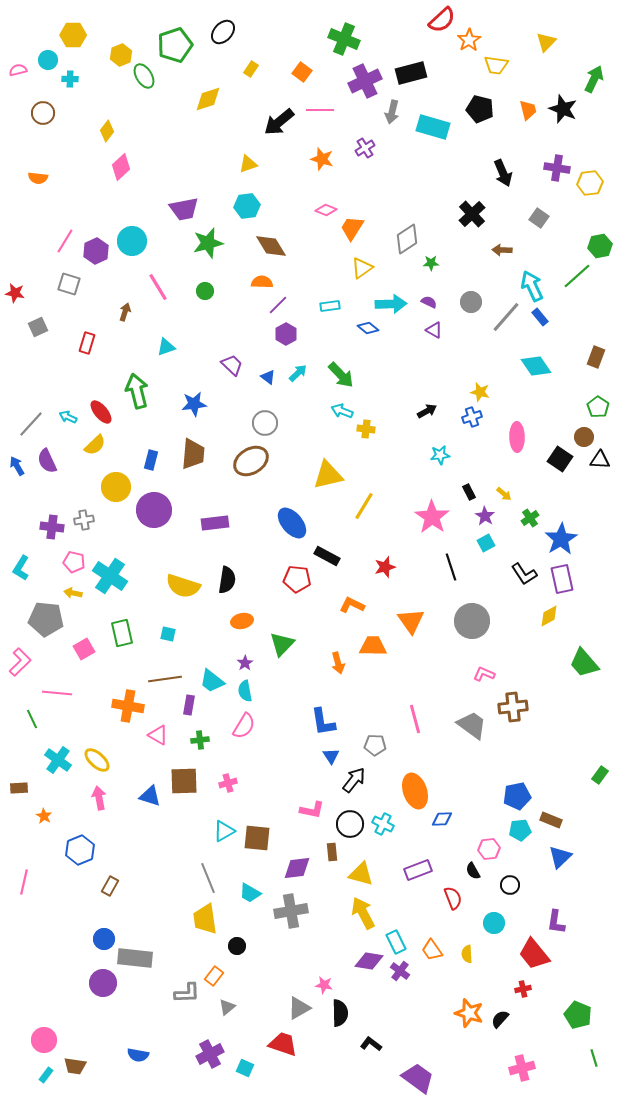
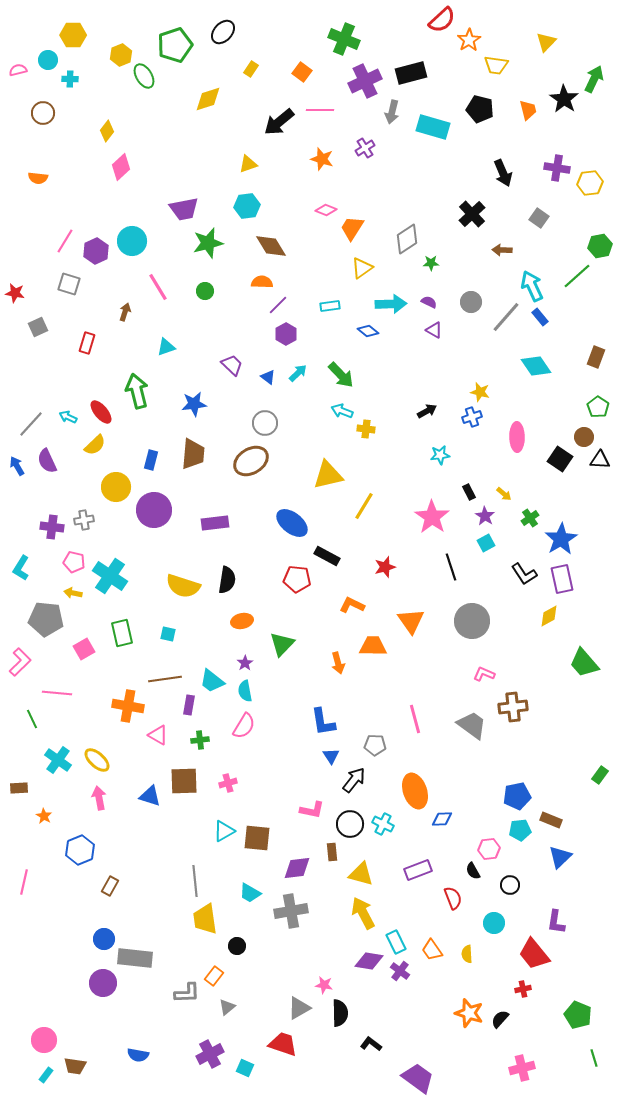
black star at (563, 109): moved 1 px right, 10 px up; rotated 12 degrees clockwise
blue diamond at (368, 328): moved 3 px down
blue ellipse at (292, 523): rotated 12 degrees counterclockwise
gray line at (208, 878): moved 13 px left, 3 px down; rotated 16 degrees clockwise
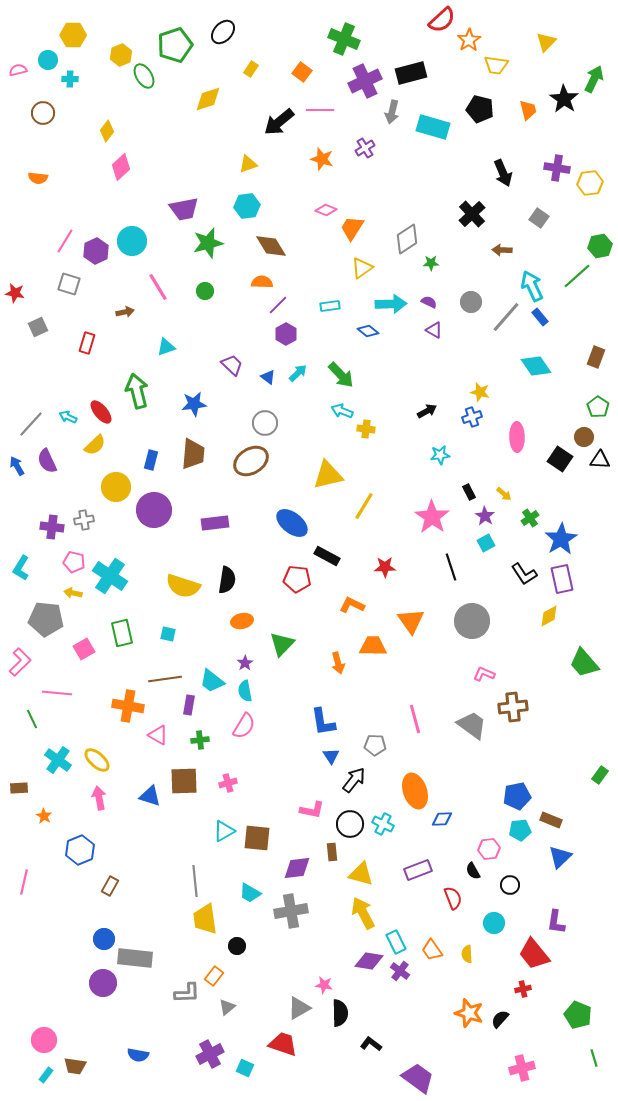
brown arrow at (125, 312): rotated 60 degrees clockwise
red star at (385, 567): rotated 15 degrees clockwise
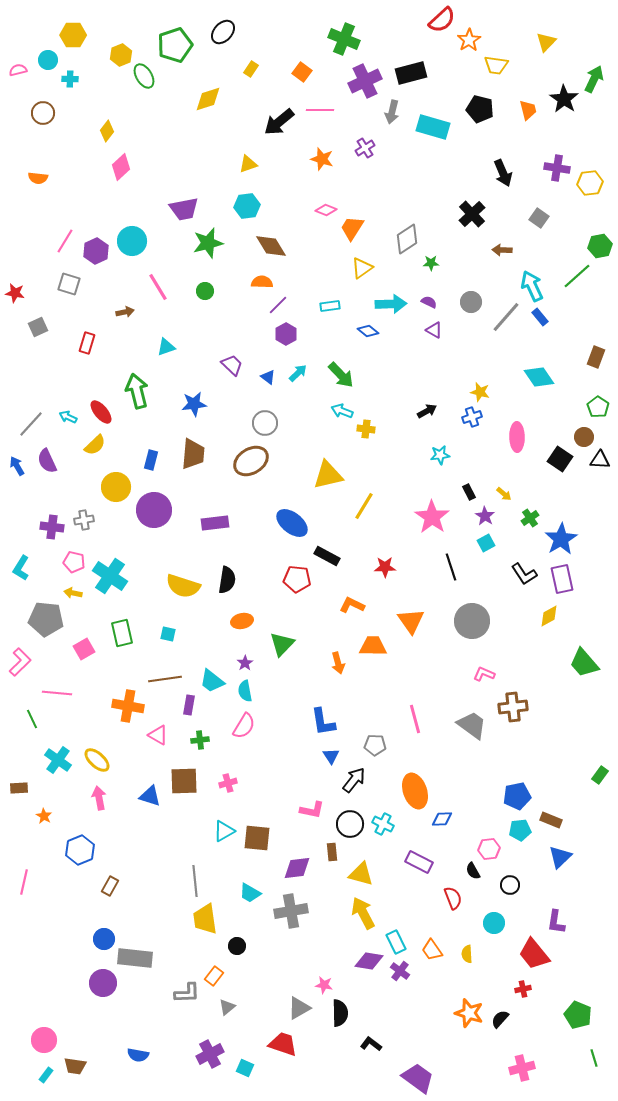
cyan diamond at (536, 366): moved 3 px right, 11 px down
purple rectangle at (418, 870): moved 1 px right, 8 px up; rotated 48 degrees clockwise
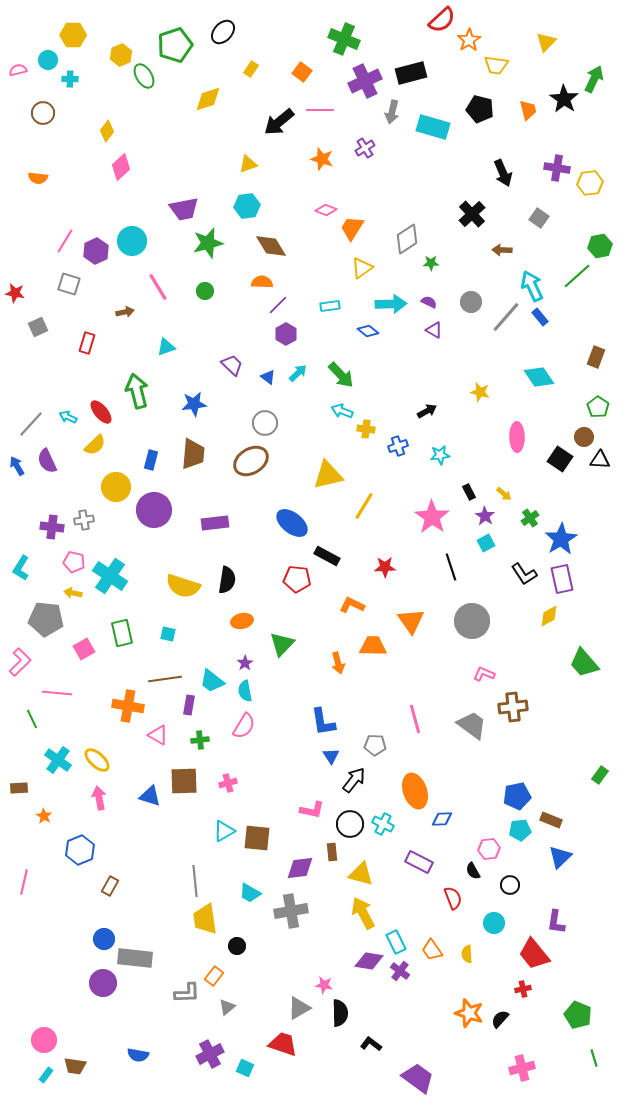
blue cross at (472, 417): moved 74 px left, 29 px down
purple diamond at (297, 868): moved 3 px right
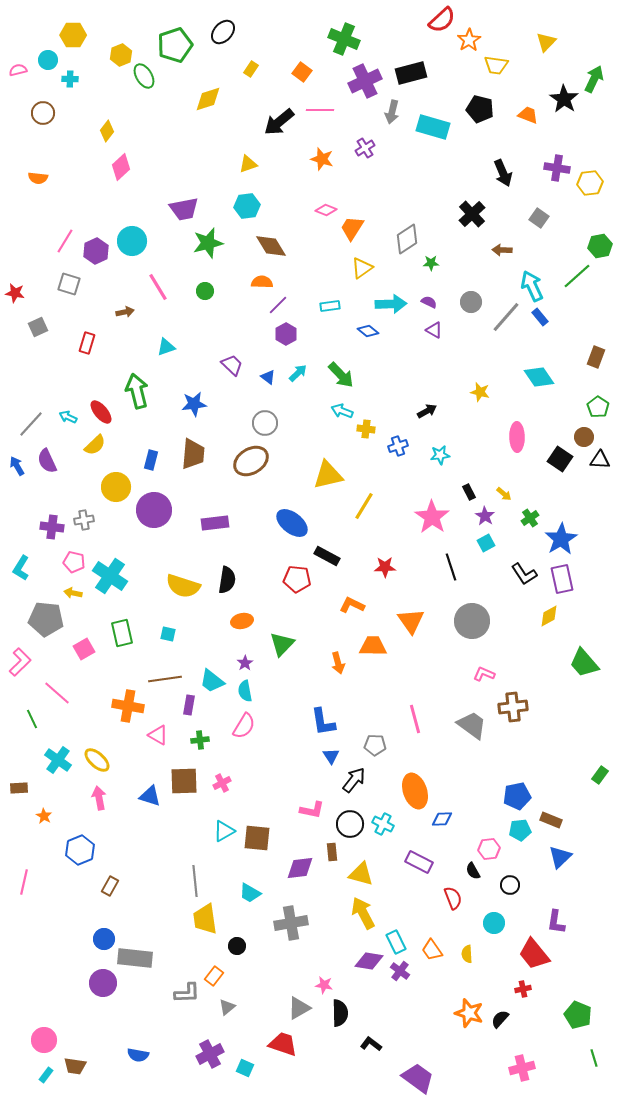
orange trapezoid at (528, 110): moved 5 px down; rotated 55 degrees counterclockwise
pink line at (57, 693): rotated 36 degrees clockwise
pink cross at (228, 783): moved 6 px left; rotated 12 degrees counterclockwise
gray cross at (291, 911): moved 12 px down
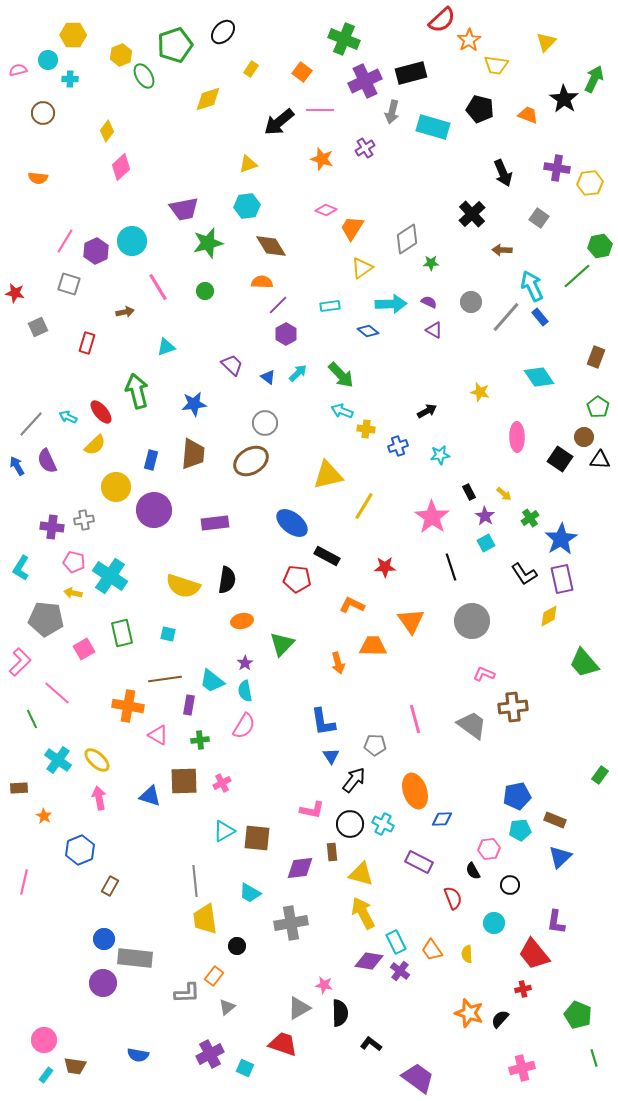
brown rectangle at (551, 820): moved 4 px right
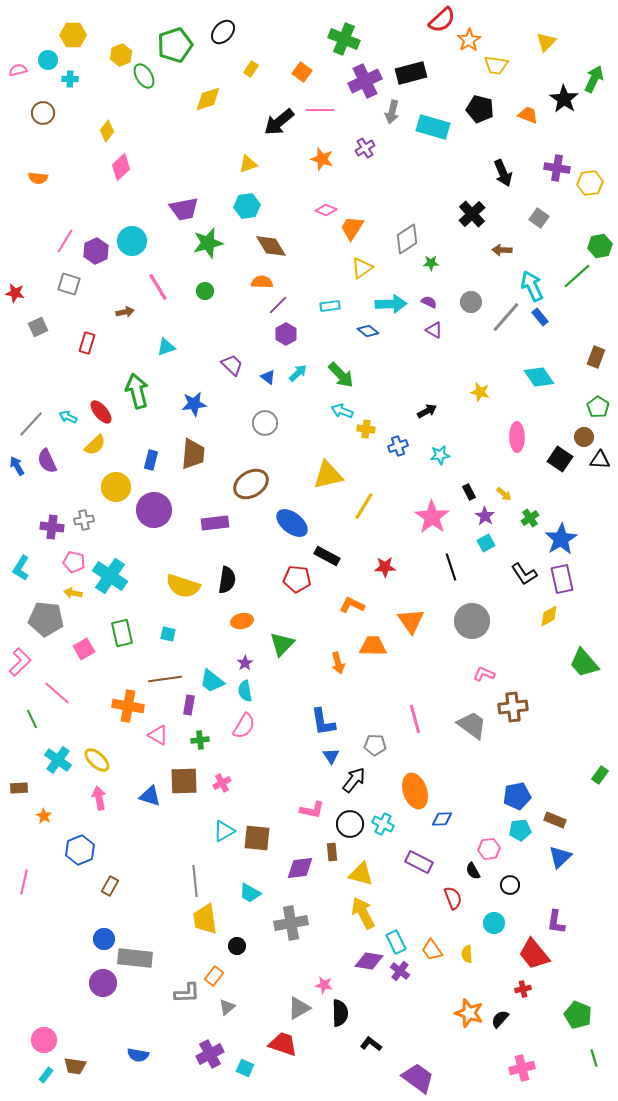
brown ellipse at (251, 461): moved 23 px down
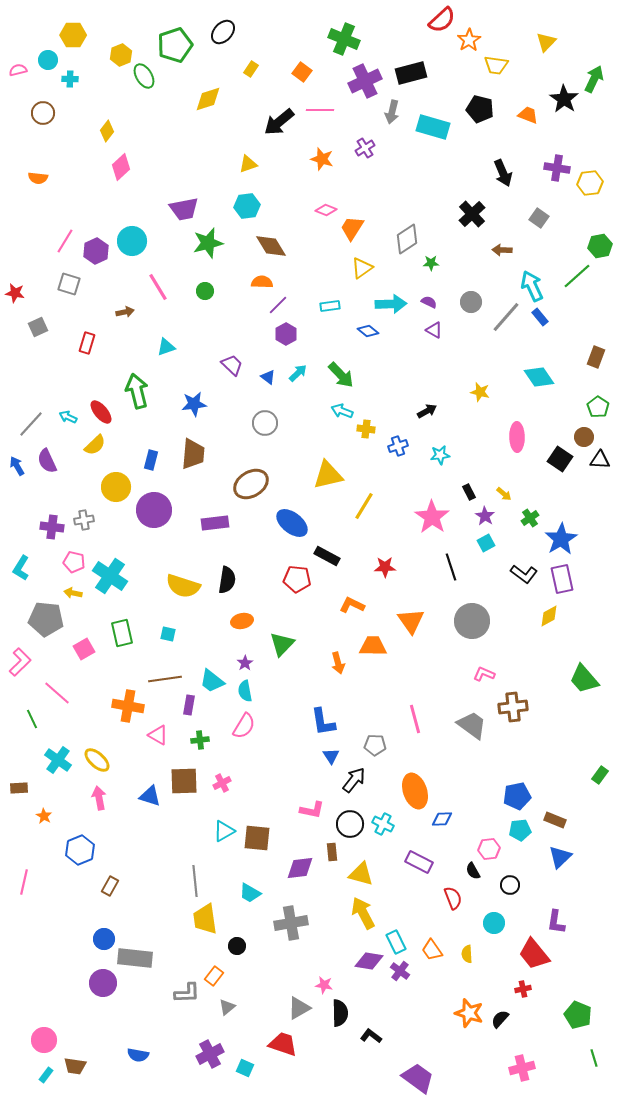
black L-shape at (524, 574): rotated 20 degrees counterclockwise
green trapezoid at (584, 663): moved 16 px down
black L-shape at (371, 1044): moved 8 px up
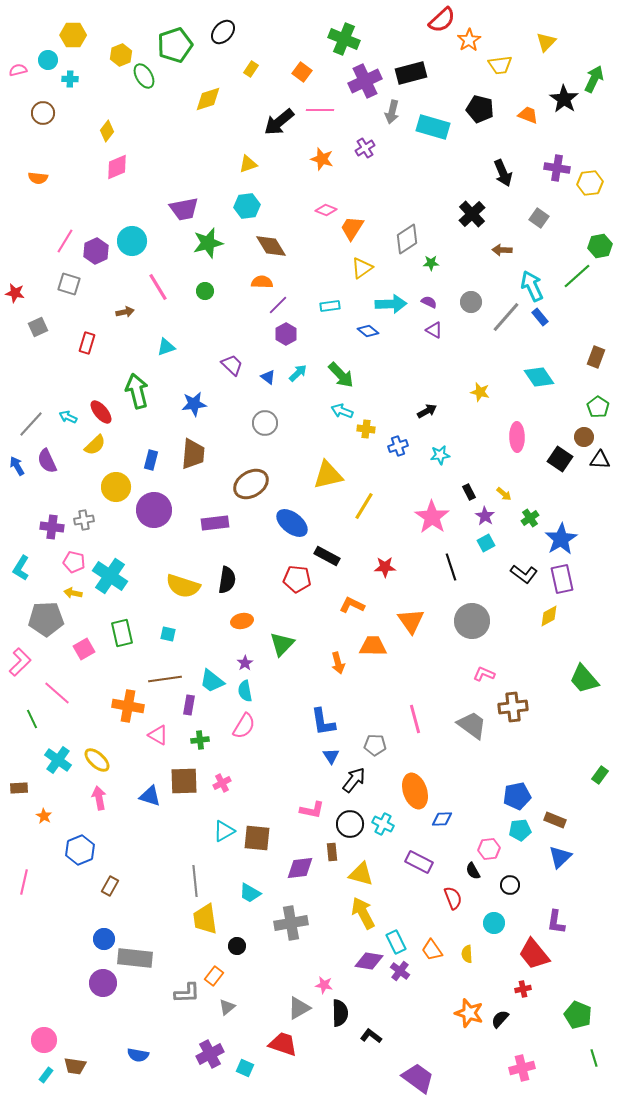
yellow trapezoid at (496, 65): moved 4 px right; rotated 15 degrees counterclockwise
pink diamond at (121, 167): moved 4 px left; rotated 20 degrees clockwise
gray pentagon at (46, 619): rotated 8 degrees counterclockwise
